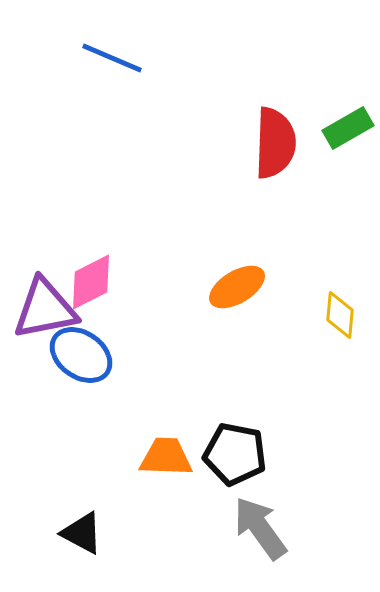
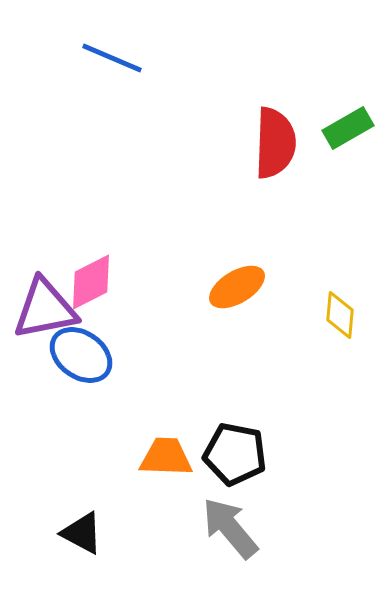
gray arrow: moved 30 px left; rotated 4 degrees counterclockwise
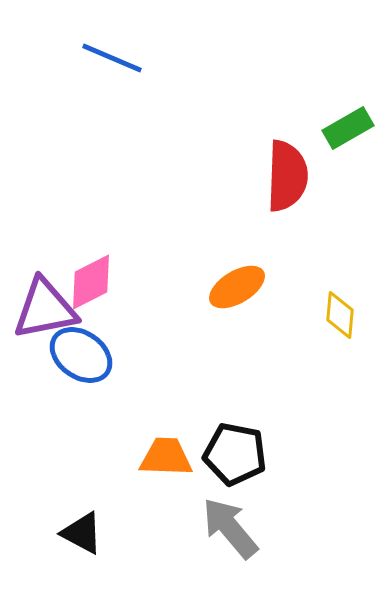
red semicircle: moved 12 px right, 33 px down
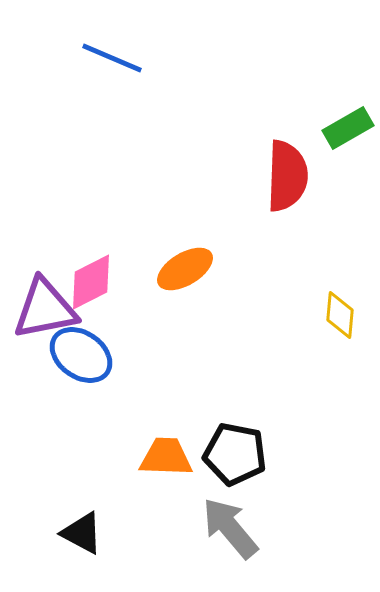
orange ellipse: moved 52 px left, 18 px up
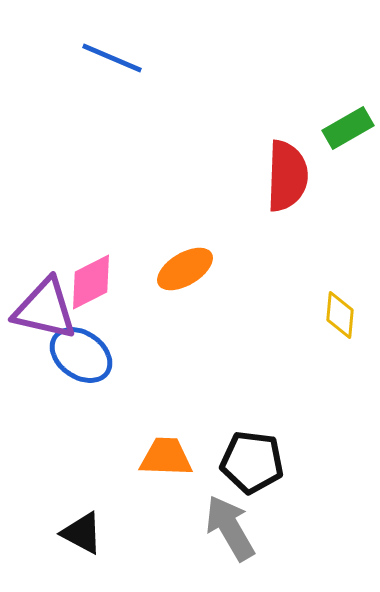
purple triangle: rotated 24 degrees clockwise
black pentagon: moved 17 px right, 8 px down; rotated 4 degrees counterclockwise
gray arrow: rotated 10 degrees clockwise
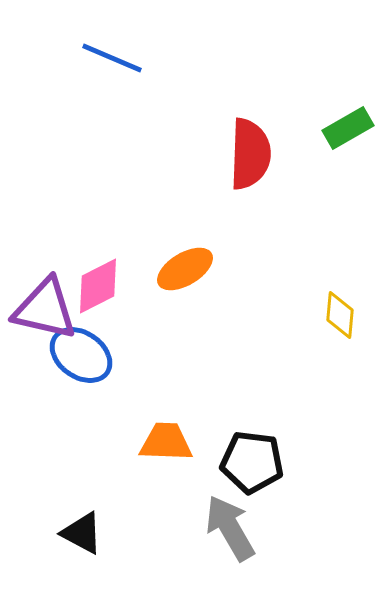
red semicircle: moved 37 px left, 22 px up
pink diamond: moved 7 px right, 4 px down
orange trapezoid: moved 15 px up
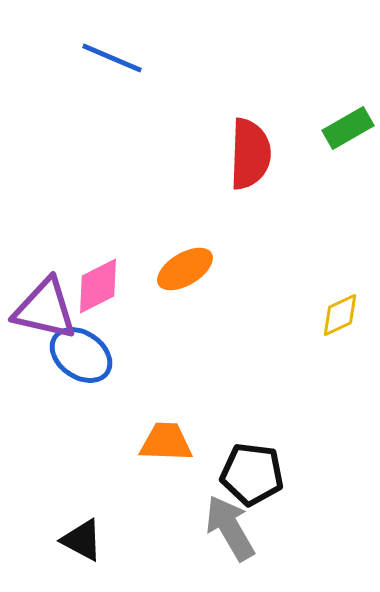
yellow diamond: rotated 60 degrees clockwise
black pentagon: moved 12 px down
black triangle: moved 7 px down
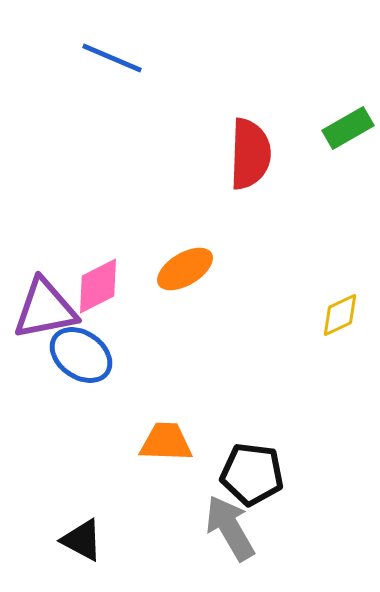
purple triangle: rotated 24 degrees counterclockwise
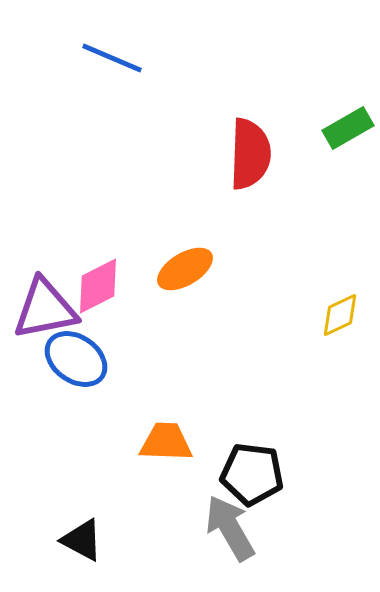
blue ellipse: moved 5 px left, 4 px down
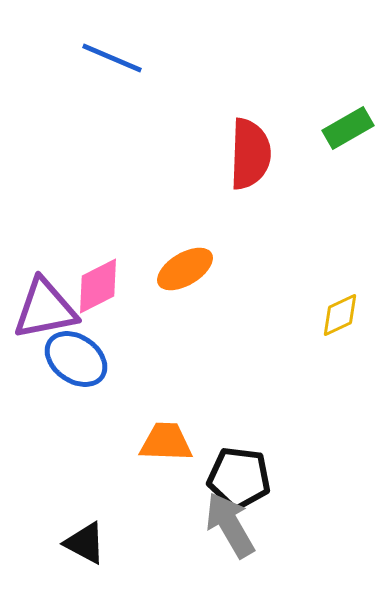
black pentagon: moved 13 px left, 4 px down
gray arrow: moved 3 px up
black triangle: moved 3 px right, 3 px down
